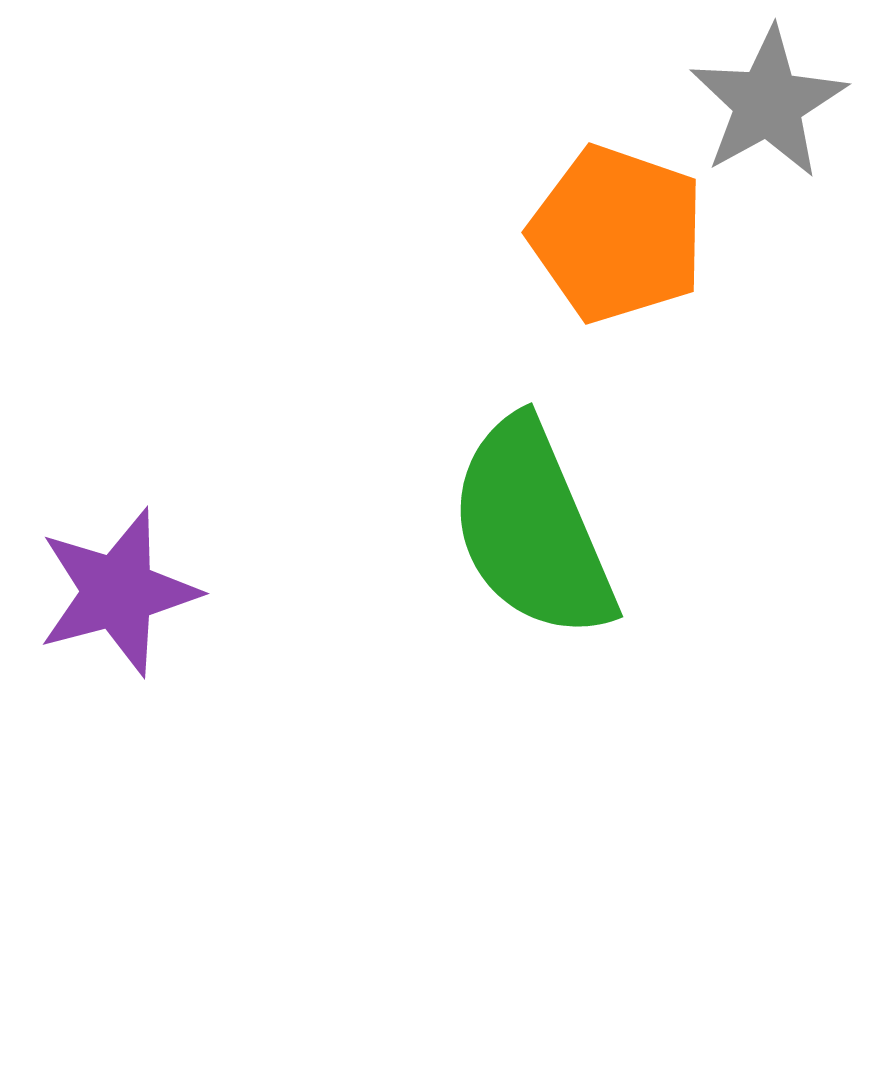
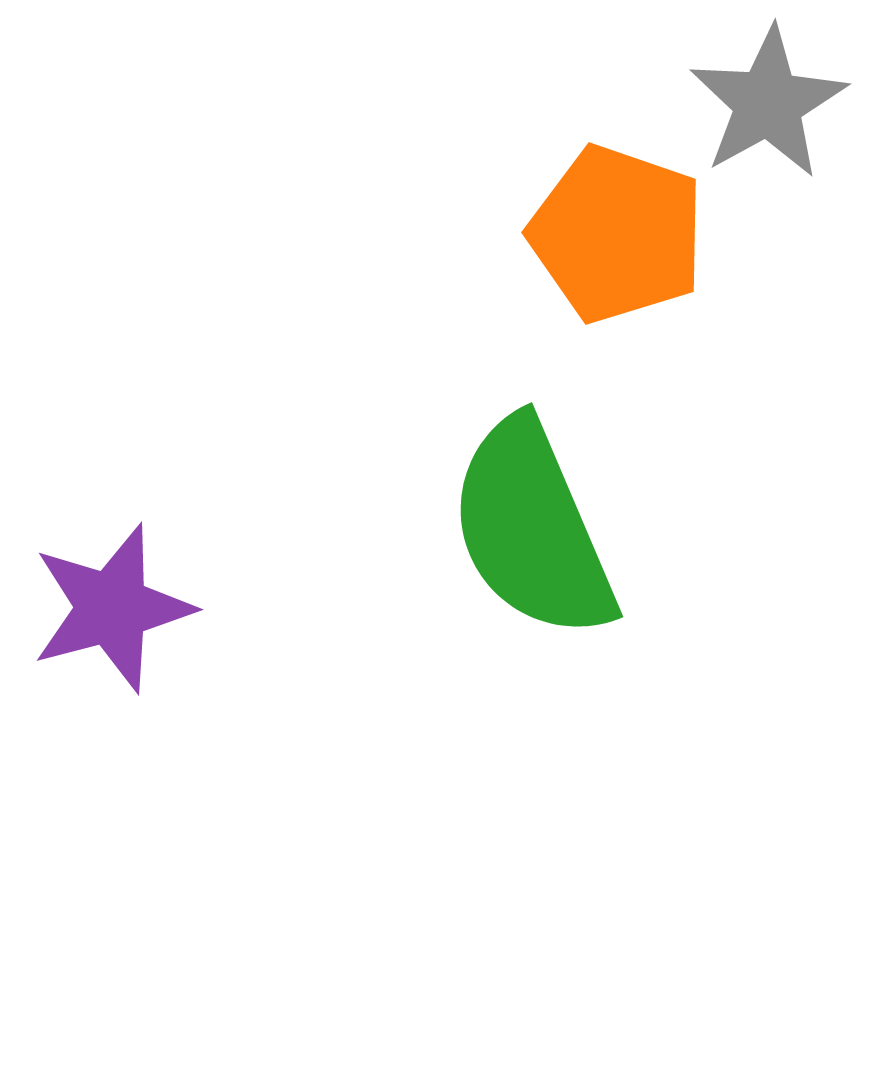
purple star: moved 6 px left, 16 px down
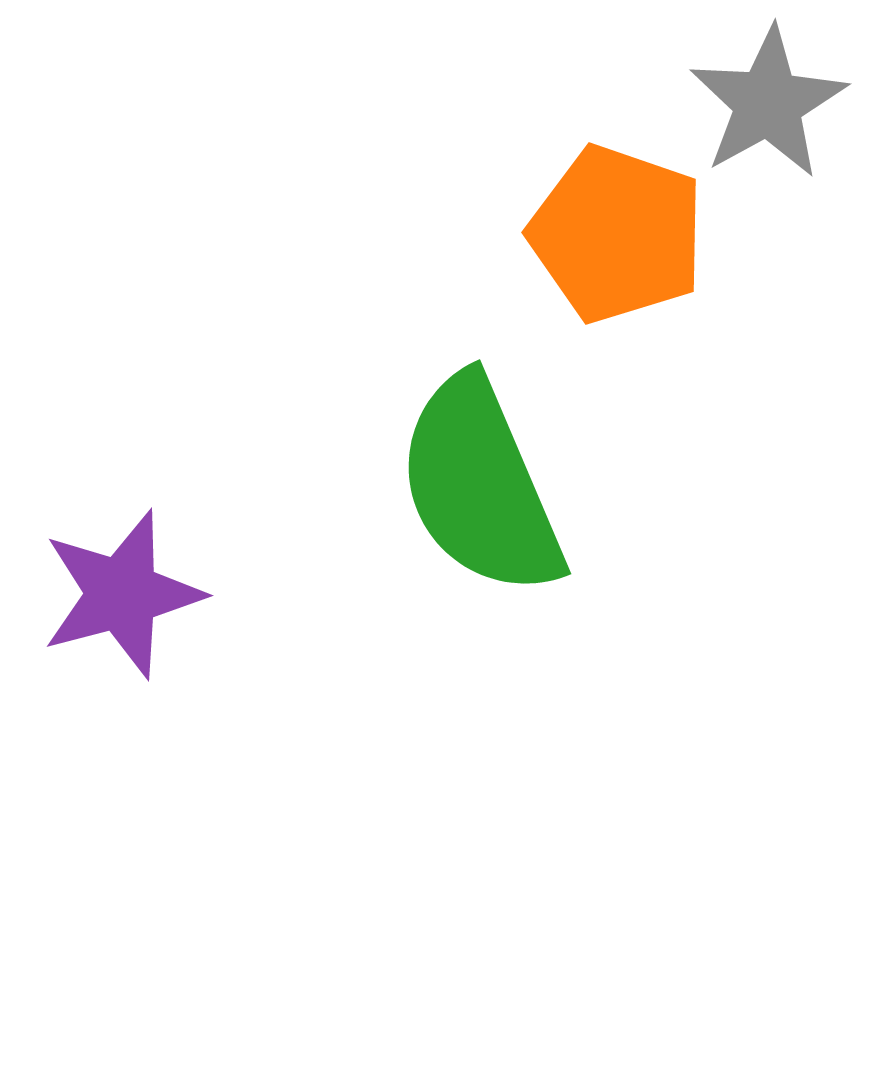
green semicircle: moved 52 px left, 43 px up
purple star: moved 10 px right, 14 px up
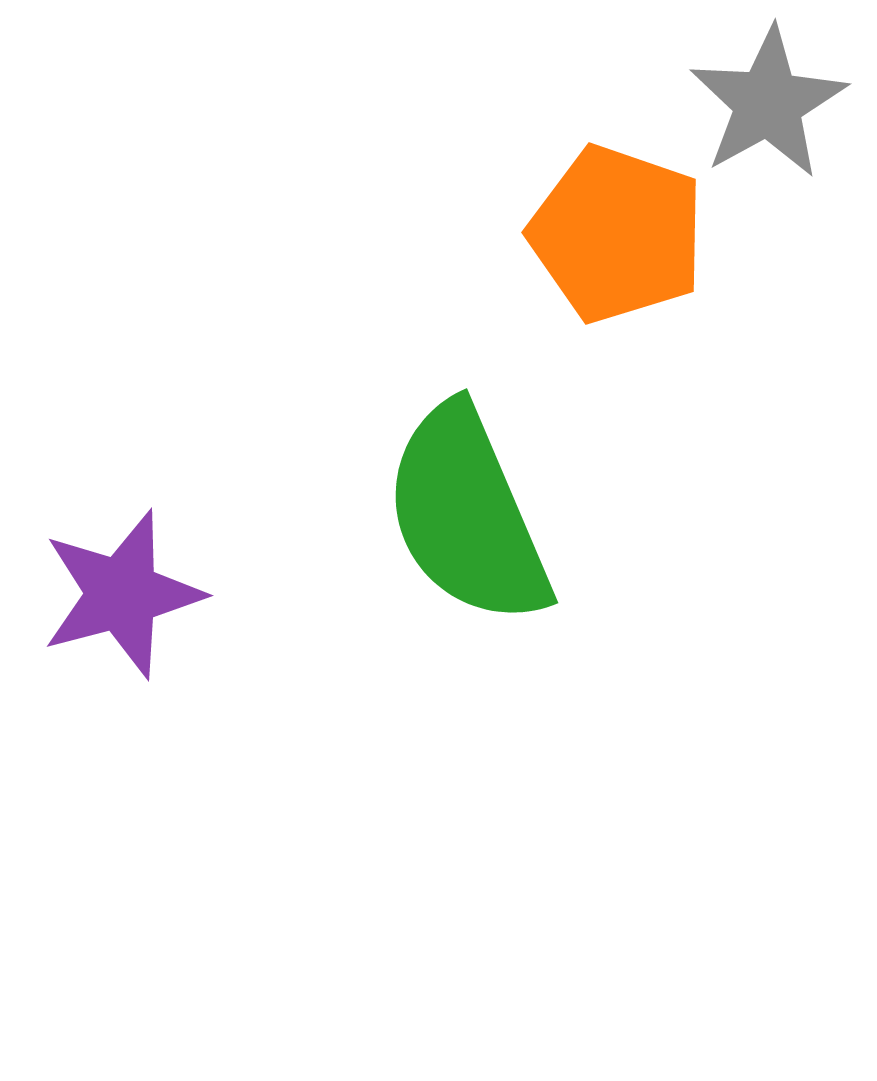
green semicircle: moved 13 px left, 29 px down
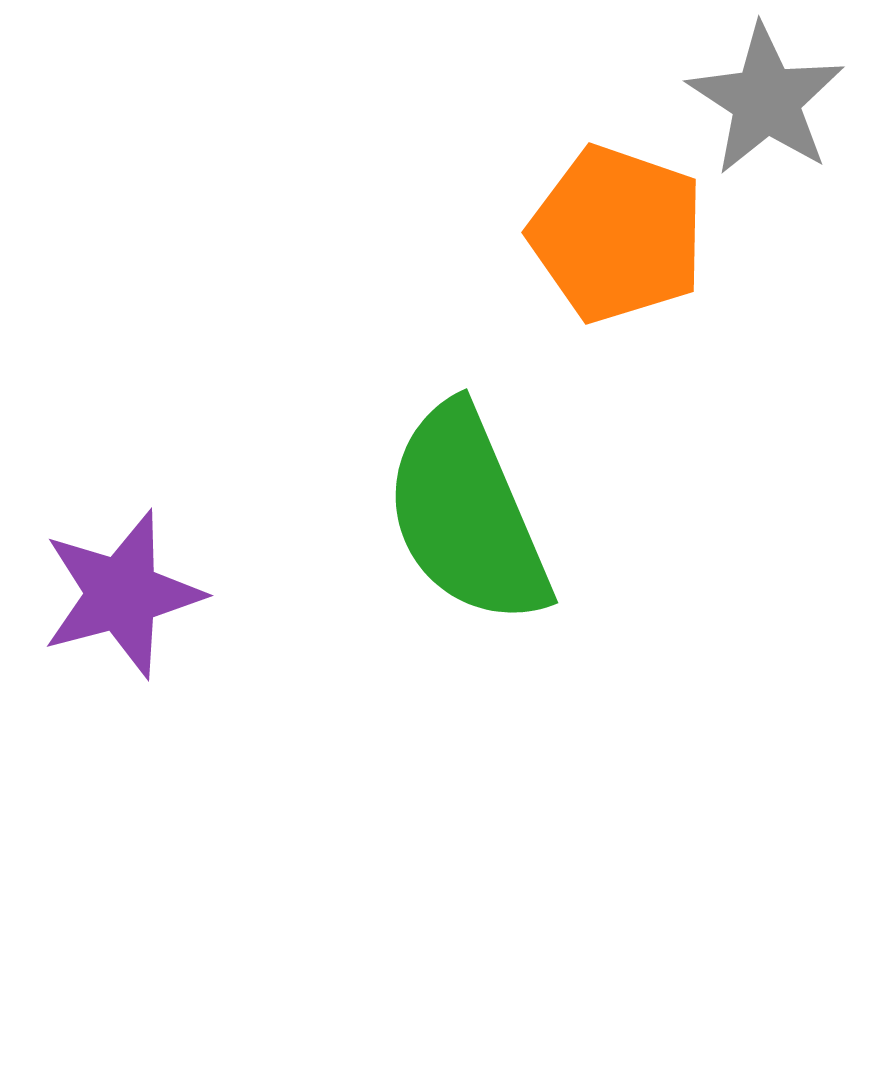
gray star: moved 2 px left, 3 px up; rotated 10 degrees counterclockwise
